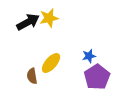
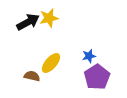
brown semicircle: rotated 112 degrees clockwise
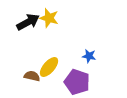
yellow star: rotated 30 degrees clockwise
blue star: rotated 24 degrees clockwise
yellow ellipse: moved 2 px left, 4 px down
purple pentagon: moved 20 px left, 5 px down; rotated 20 degrees counterclockwise
